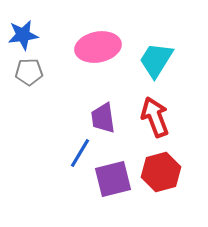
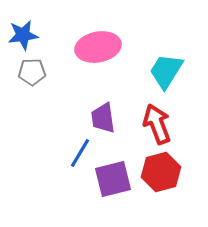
cyan trapezoid: moved 10 px right, 11 px down
gray pentagon: moved 3 px right
red arrow: moved 2 px right, 7 px down
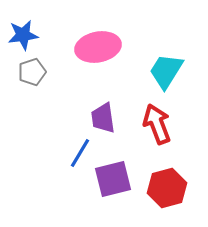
gray pentagon: rotated 16 degrees counterclockwise
red hexagon: moved 6 px right, 16 px down
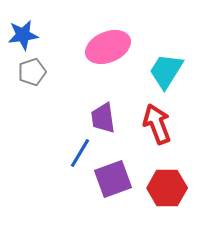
pink ellipse: moved 10 px right; rotated 12 degrees counterclockwise
purple square: rotated 6 degrees counterclockwise
red hexagon: rotated 15 degrees clockwise
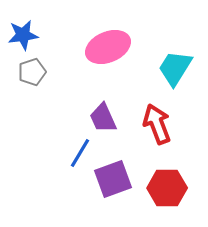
cyan trapezoid: moved 9 px right, 3 px up
purple trapezoid: rotated 16 degrees counterclockwise
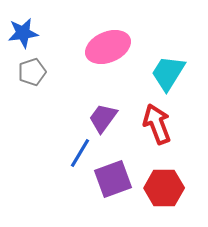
blue star: moved 2 px up
cyan trapezoid: moved 7 px left, 5 px down
purple trapezoid: rotated 60 degrees clockwise
red hexagon: moved 3 px left
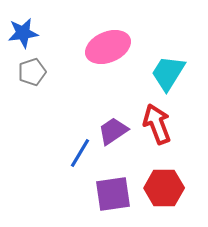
purple trapezoid: moved 10 px right, 13 px down; rotated 20 degrees clockwise
purple square: moved 15 px down; rotated 12 degrees clockwise
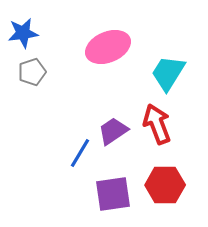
red hexagon: moved 1 px right, 3 px up
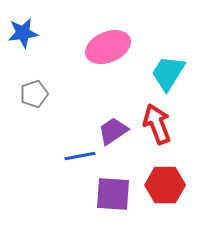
gray pentagon: moved 2 px right, 22 px down
blue line: moved 3 px down; rotated 48 degrees clockwise
purple square: rotated 12 degrees clockwise
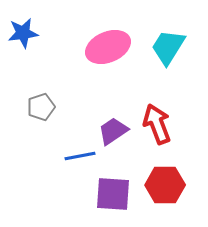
cyan trapezoid: moved 26 px up
gray pentagon: moved 7 px right, 13 px down
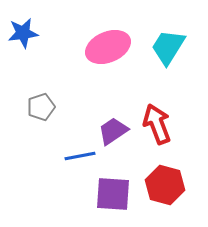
red hexagon: rotated 15 degrees clockwise
